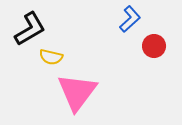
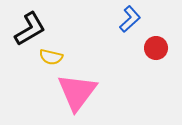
red circle: moved 2 px right, 2 px down
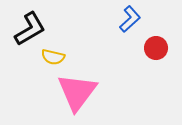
yellow semicircle: moved 2 px right
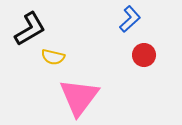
red circle: moved 12 px left, 7 px down
pink triangle: moved 2 px right, 5 px down
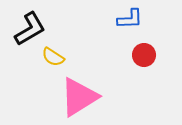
blue L-shape: rotated 40 degrees clockwise
yellow semicircle: rotated 20 degrees clockwise
pink triangle: rotated 21 degrees clockwise
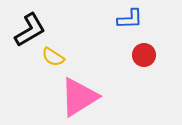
black L-shape: moved 1 px down
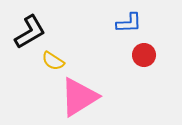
blue L-shape: moved 1 px left, 4 px down
black L-shape: moved 2 px down
yellow semicircle: moved 4 px down
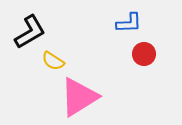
red circle: moved 1 px up
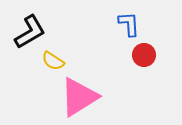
blue L-shape: moved 1 px down; rotated 92 degrees counterclockwise
red circle: moved 1 px down
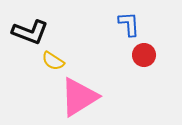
black L-shape: rotated 51 degrees clockwise
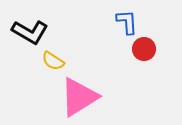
blue L-shape: moved 2 px left, 2 px up
black L-shape: rotated 9 degrees clockwise
red circle: moved 6 px up
